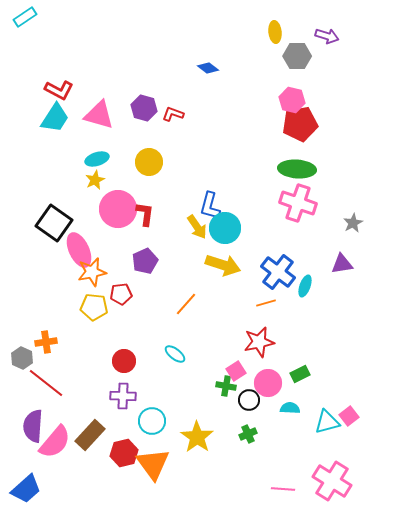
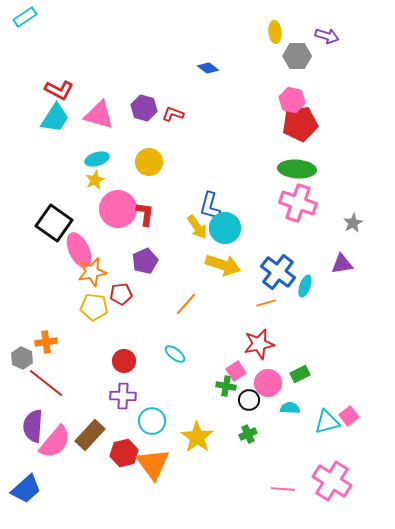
red star at (259, 342): moved 2 px down
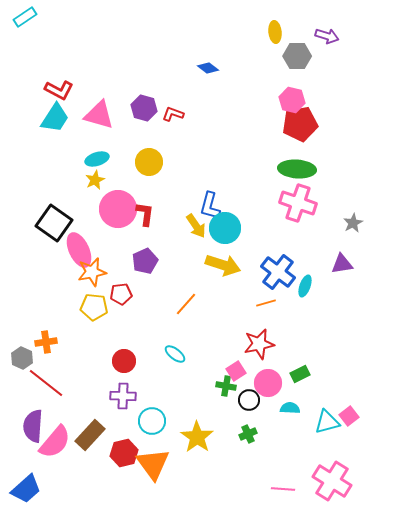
yellow arrow at (197, 227): moved 1 px left, 1 px up
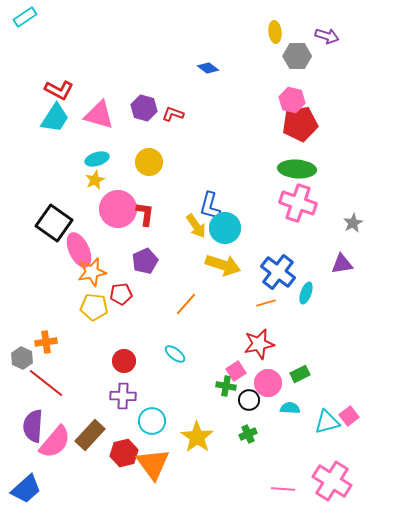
cyan ellipse at (305, 286): moved 1 px right, 7 px down
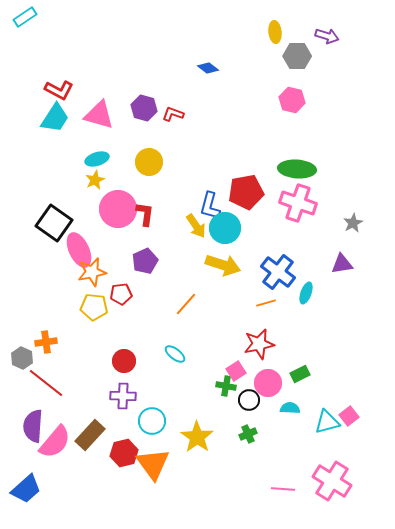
red pentagon at (300, 124): moved 54 px left, 68 px down
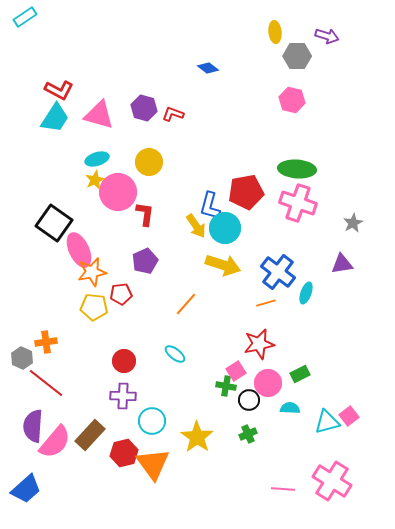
pink circle at (118, 209): moved 17 px up
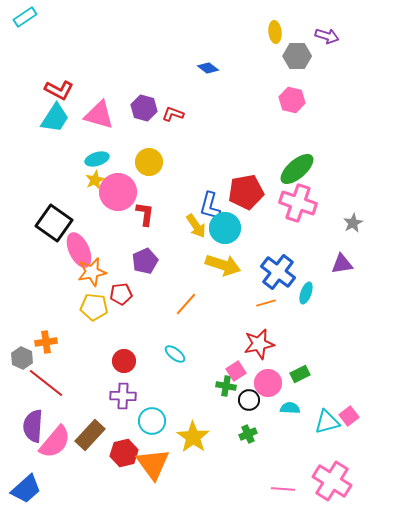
green ellipse at (297, 169): rotated 45 degrees counterclockwise
yellow star at (197, 437): moved 4 px left
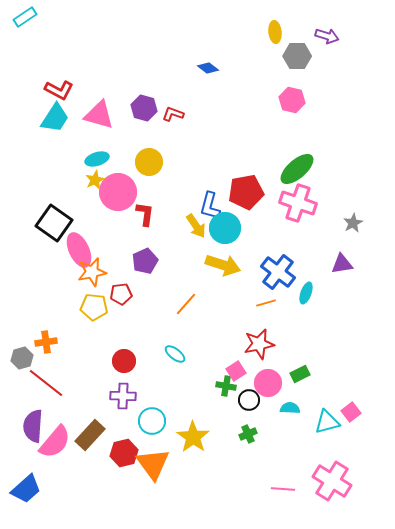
gray hexagon at (22, 358): rotated 20 degrees clockwise
pink square at (349, 416): moved 2 px right, 4 px up
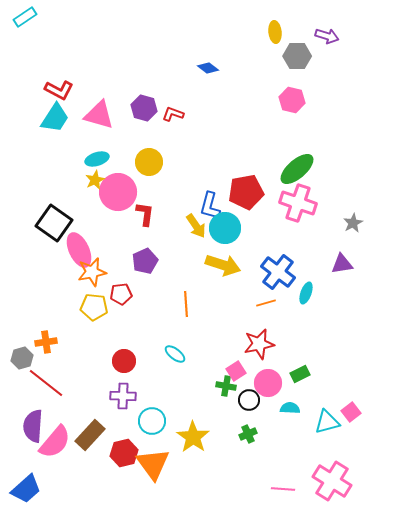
orange line at (186, 304): rotated 45 degrees counterclockwise
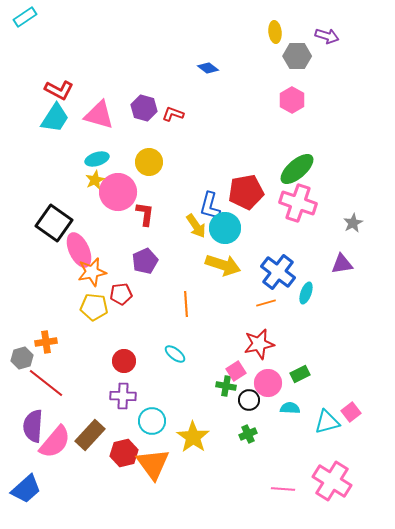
pink hexagon at (292, 100): rotated 15 degrees clockwise
